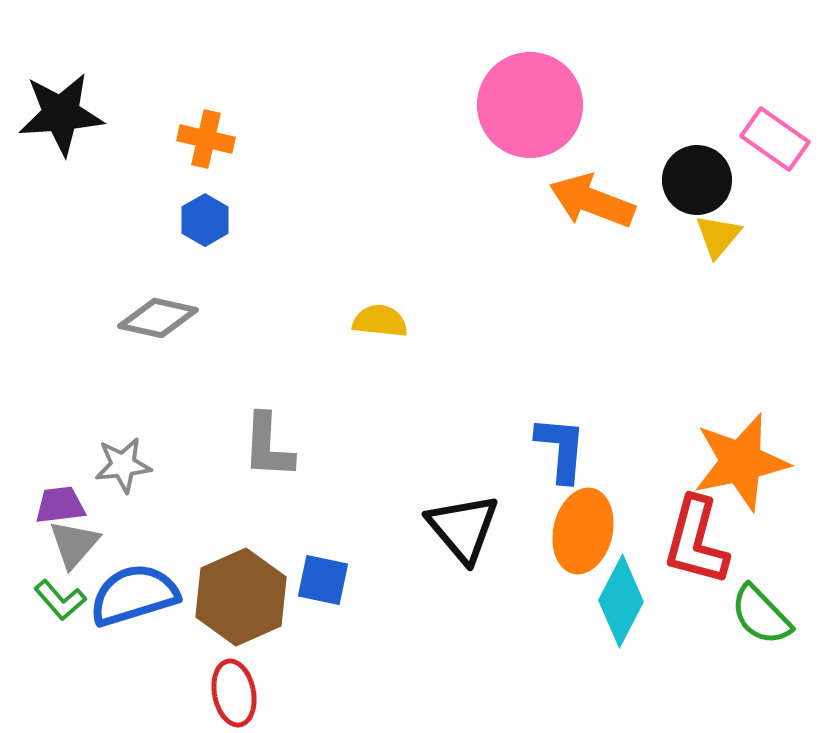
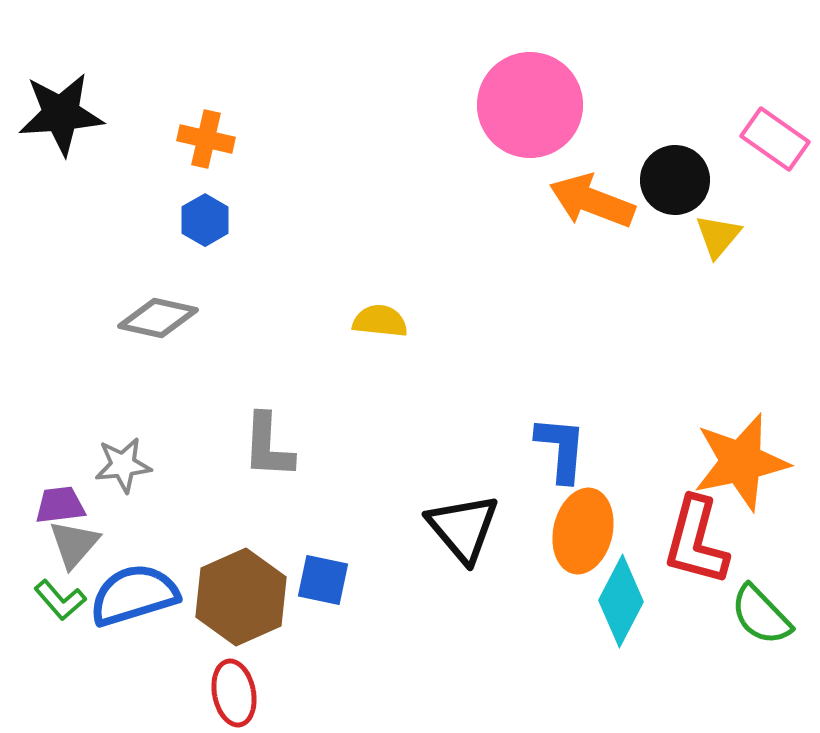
black circle: moved 22 px left
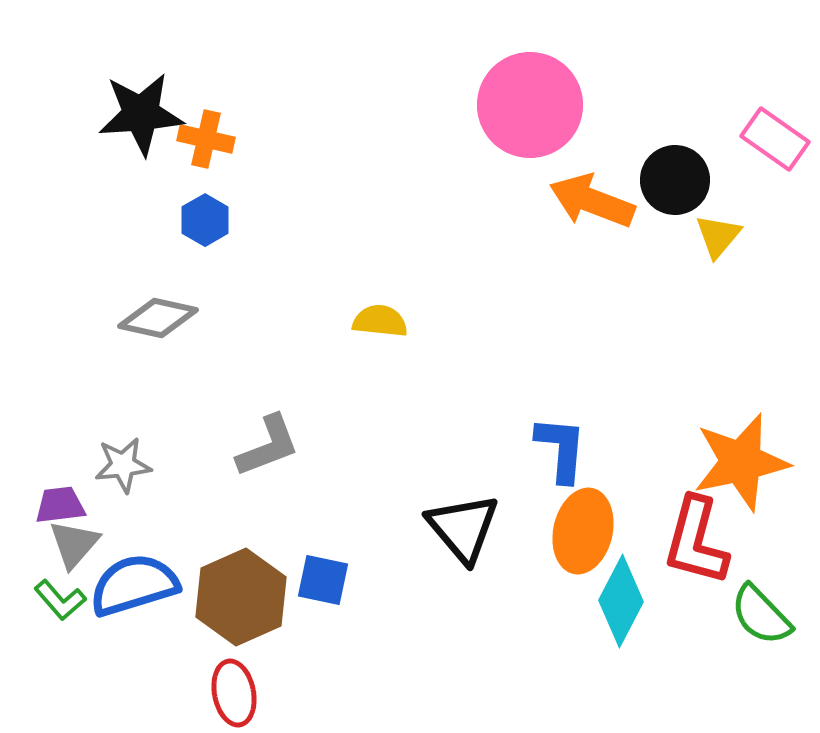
black star: moved 80 px right
gray L-shape: rotated 114 degrees counterclockwise
blue semicircle: moved 10 px up
